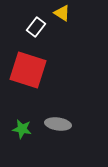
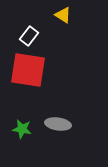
yellow triangle: moved 1 px right, 2 px down
white rectangle: moved 7 px left, 9 px down
red square: rotated 9 degrees counterclockwise
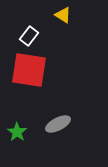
red square: moved 1 px right
gray ellipse: rotated 35 degrees counterclockwise
green star: moved 5 px left, 3 px down; rotated 24 degrees clockwise
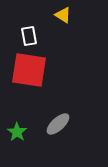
white rectangle: rotated 48 degrees counterclockwise
gray ellipse: rotated 15 degrees counterclockwise
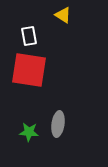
gray ellipse: rotated 40 degrees counterclockwise
green star: moved 12 px right; rotated 30 degrees counterclockwise
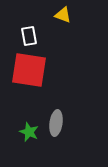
yellow triangle: rotated 12 degrees counterclockwise
gray ellipse: moved 2 px left, 1 px up
green star: rotated 18 degrees clockwise
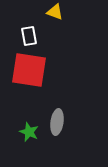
yellow triangle: moved 8 px left, 3 px up
gray ellipse: moved 1 px right, 1 px up
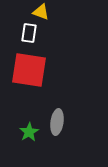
yellow triangle: moved 14 px left
white rectangle: moved 3 px up; rotated 18 degrees clockwise
green star: rotated 18 degrees clockwise
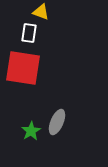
red square: moved 6 px left, 2 px up
gray ellipse: rotated 15 degrees clockwise
green star: moved 2 px right, 1 px up
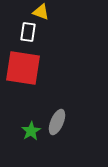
white rectangle: moved 1 px left, 1 px up
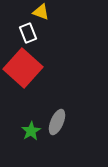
white rectangle: moved 1 px down; rotated 30 degrees counterclockwise
red square: rotated 33 degrees clockwise
